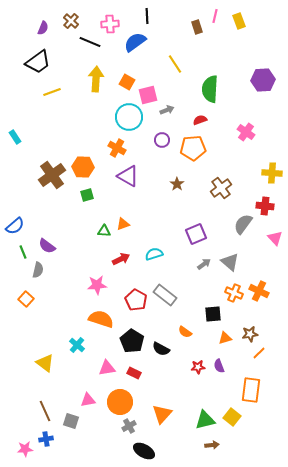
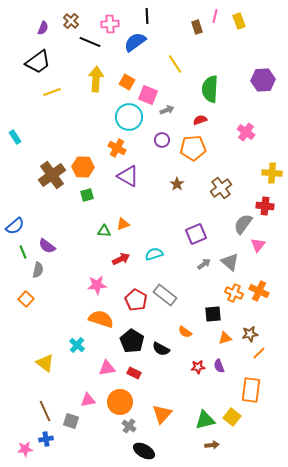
pink square at (148, 95): rotated 36 degrees clockwise
pink triangle at (275, 238): moved 17 px left, 7 px down; rotated 21 degrees clockwise
gray cross at (129, 426): rotated 24 degrees counterclockwise
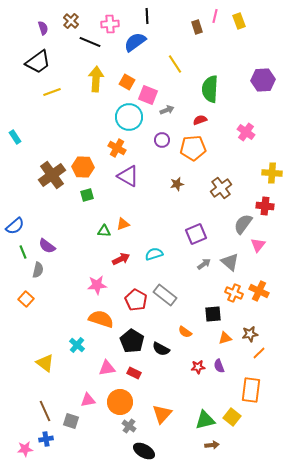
purple semicircle at (43, 28): rotated 40 degrees counterclockwise
brown star at (177, 184): rotated 24 degrees clockwise
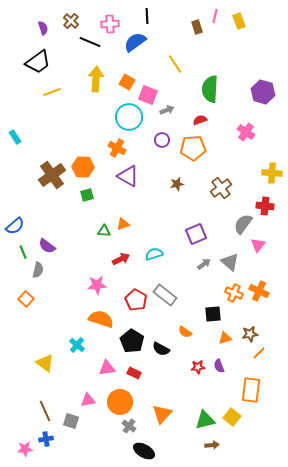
purple hexagon at (263, 80): moved 12 px down; rotated 20 degrees clockwise
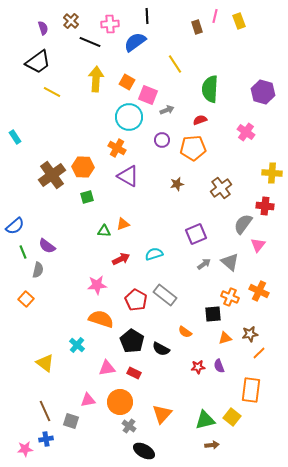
yellow line at (52, 92): rotated 48 degrees clockwise
green square at (87, 195): moved 2 px down
orange cross at (234, 293): moved 4 px left, 4 px down
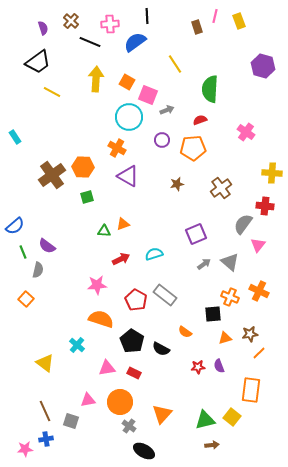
purple hexagon at (263, 92): moved 26 px up
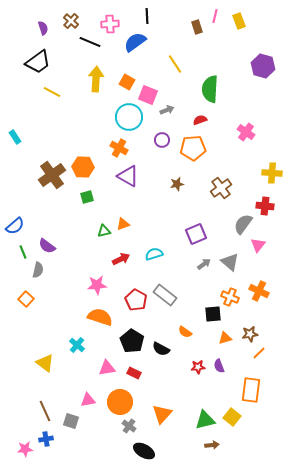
orange cross at (117, 148): moved 2 px right
green triangle at (104, 231): rotated 16 degrees counterclockwise
orange semicircle at (101, 319): moved 1 px left, 2 px up
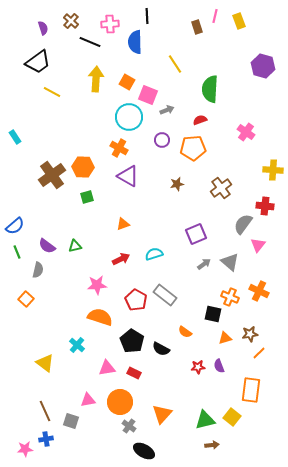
blue semicircle at (135, 42): rotated 55 degrees counterclockwise
yellow cross at (272, 173): moved 1 px right, 3 px up
green triangle at (104, 231): moved 29 px left, 15 px down
green line at (23, 252): moved 6 px left
black square at (213, 314): rotated 18 degrees clockwise
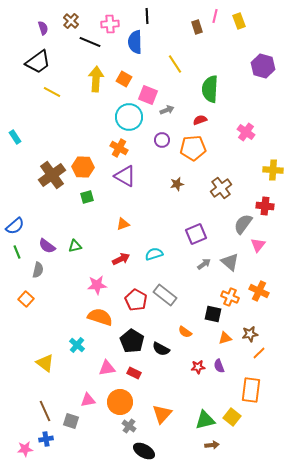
orange square at (127, 82): moved 3 px left, 3 px up
purple triangle at (128, 176): moved 3 px left
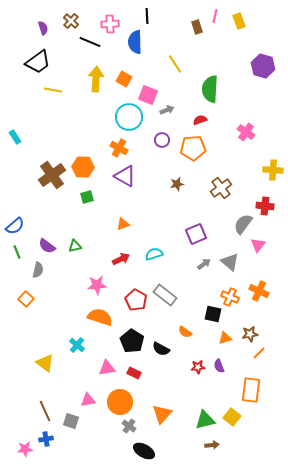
yellow line at (52, 92): moved 1 px right, 2 px up; rotated 18 degrees counterclockwise
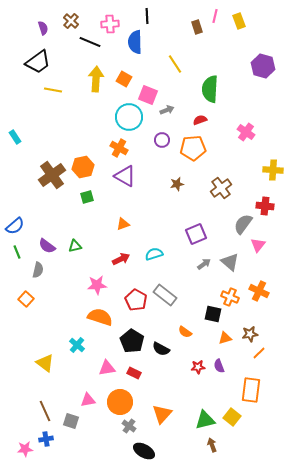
orange hexagon at (83, 167): rotated 15 degrees counterclockwise
brown arrow at (212, 445): rotated 104 degrees counterclockwise
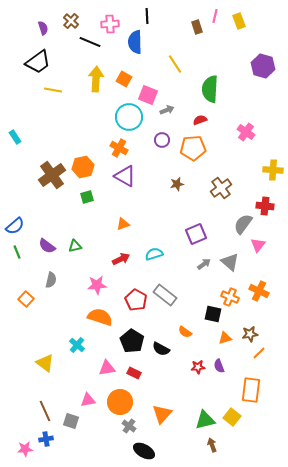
gray semicircle at (38, 270): moved 13 px right, 10 px down
